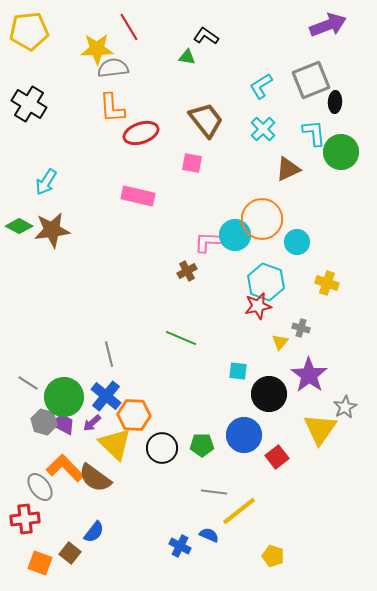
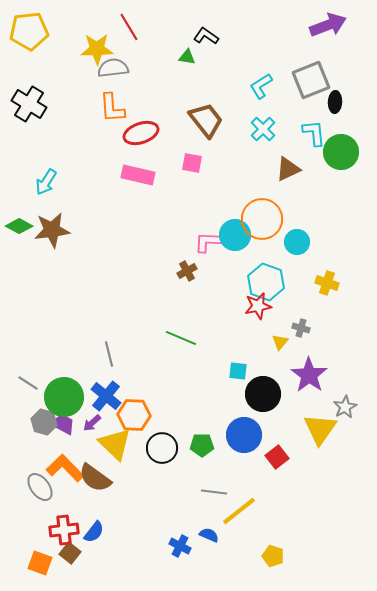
pink rectangle at (138, 196): moved 21 px up
black circle at (269, 394): moved 6 px left
red cross at (25, 519): moved 39 px right, 11 px down
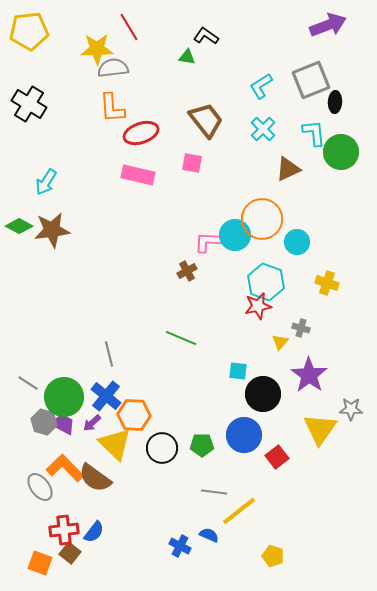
gray star at (345, 407): moved 6 px right, 2 px down; rotated 30 degrees clockwise
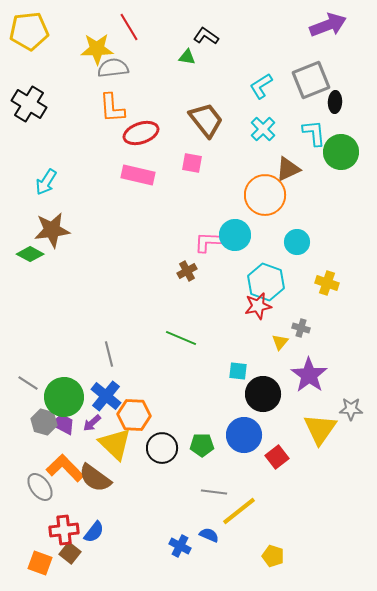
orange circle at (262, 219): moved 3 px right, 24 px up
green diamond at (19, 226): moved 11 px right, 28 px down
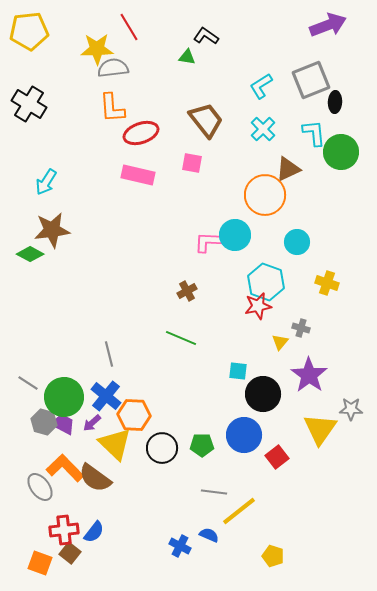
brown cross at (187, 271): moved 20 px down
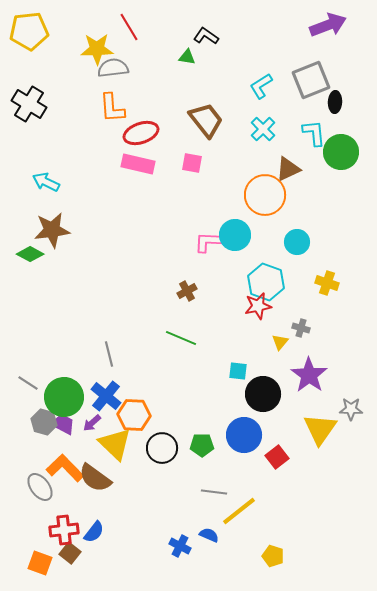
pink rectangle at (138, 175): moved 11 px up
cyan arrow at (46, 182): rotated 84 degrees clockwise
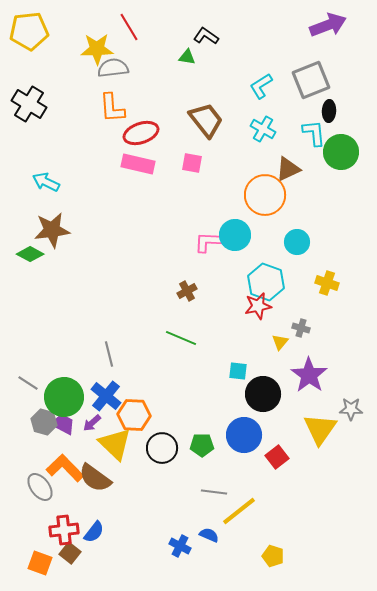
black ellipse at (335, 102): moved 6 px left, 9 px down
cyan cross at (263, 129): rotated 15 degrees counterclockwise
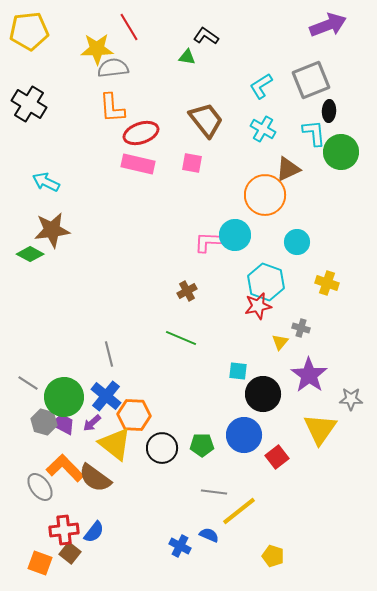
gray star at (351, 409): moved 10 px up
yellow triangle at (115, 444): rotated 6 degrees counterclockwise
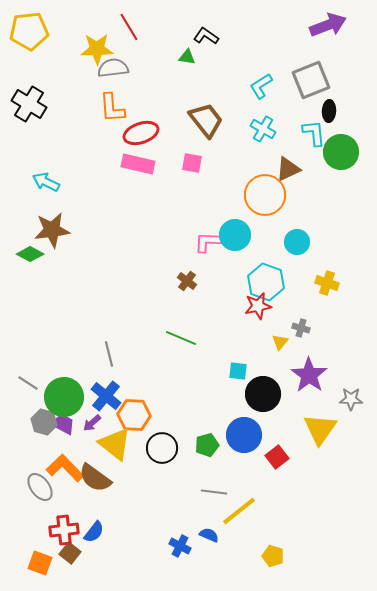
brown cross at (187, 291): moved 10 px up; rotated 24 degrees counterclockwise
green pentagon at (202, 445): moved 5 px right; rotated 15 degrees counterclockwise
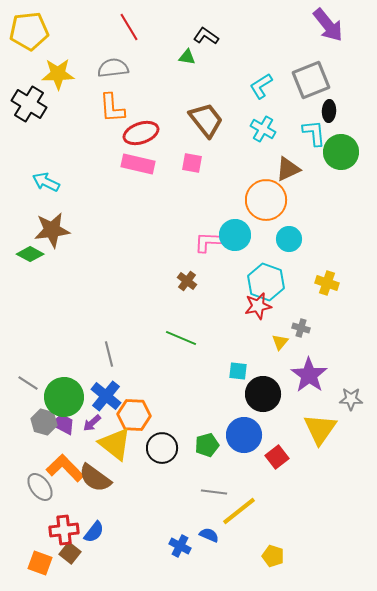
purple arrow at (328, 25): rotated 72 degrees clockwise
yellow star at (97, 49): moved 39 px left, 25 px down
orange circle at (265, 195): moved 1 px right, 5 px down
cyan circle at (297, 242): moved 8 px left, 3 px up
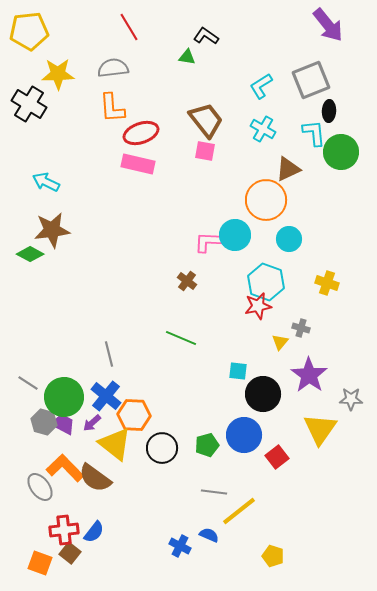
pink square at (192, 163): moved 13 px right, 12 px up
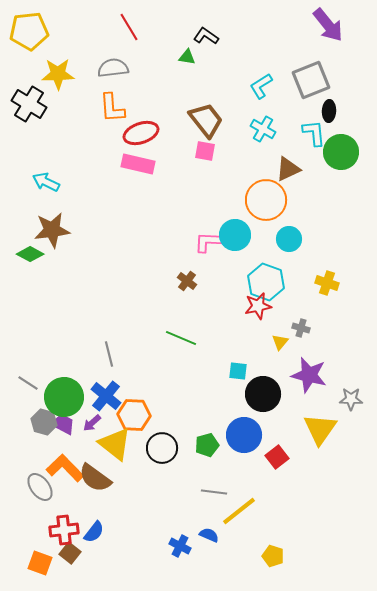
purple star at (309, 375): rotated 21 degrees counterclockwise
